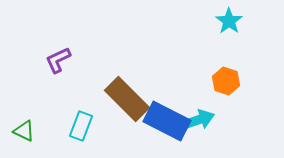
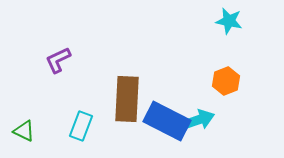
cyan star: rotated 24 degrees counterclockwise
orange hexagon: rotated 20 degrees clockwise
brown rectangle: rotated 48 degrees clockwise
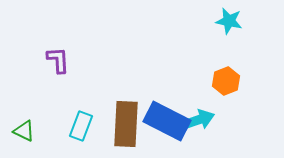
purple L-shape: rotated 112 degrees clockwise
brown rectangle: moved 1 px left, 25 px down
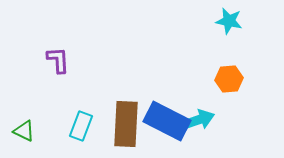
orange hexagon: moved 3 px right, 2 px up; rotated 16 degrees clockwise
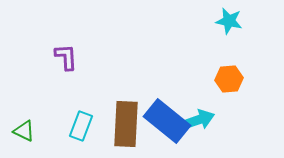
purple L-shape: moved 8 px right, 3 px up
blue rectangle: rotated 12 degrees clockwise
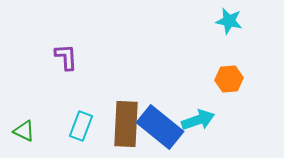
blue rectangle: moved 7 px left, 6 px down
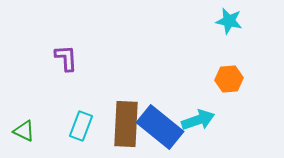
purple L-shape: moved 1 px down
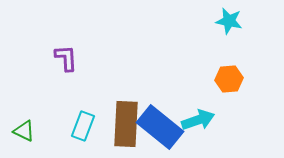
cyan rectangle: moved 2 px right
